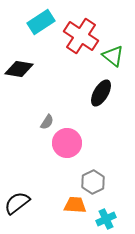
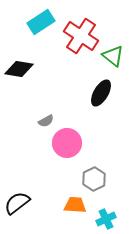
gray semicircle: moved 1 px left, 1 px up; rotated 28 degrees clockwise
gray hexagon: moved 1 px right, 3 px up
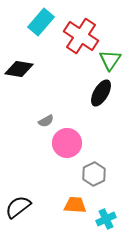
cyan rectangle: rotated 16 degrees counterclockwise
green triangle: moved 3 px left, 4 px down; rotated 25 degrees clockwise
gray hexagon: moved 5 px up
black semicircle: moved 1 px right, 4 px down
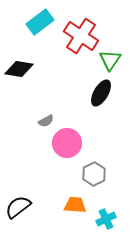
cyan rectangle: moved 1 px left; rotated 12 degrees clockwise
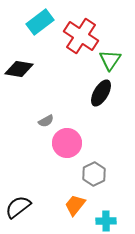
orange trapezoid: rotated 55 degrees counterclockwise
cyan cross: moved 2 px down; rotated 24 degrees clockwise
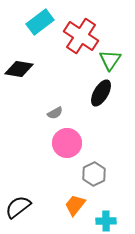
gray semicircle: moved 9 px right, 8 px up
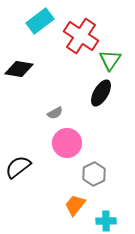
cyan rectangle: moved 1 px up
black semicircle: moved 40 px up
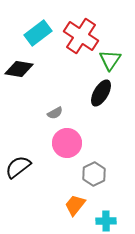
cyan rectangle: moved 2 px left, 12 px down
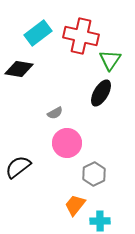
red cross: rotated 20 degrees counterclockwise
cyan cross: moved 6 px left
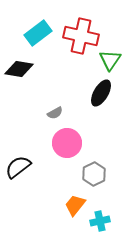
cyan cross: rotated 12 degrees counterclockwise
